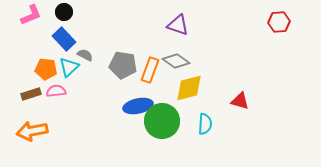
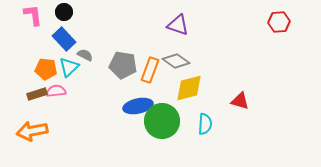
pink L-shape: moved 2 px right; rotated 75 degrees counterclockwise
brown rectangle: moved 6 px right
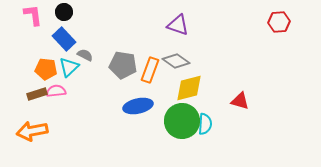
green circle: moved 20 px right
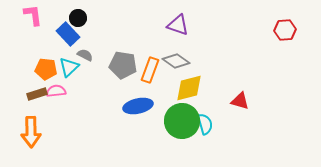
black circle: moved 14 px right, 6 px down
red hexagon: moved 6 px right, 8 px down
blue rectangle: moved 4 px right, 5 px up
cyan semicircle: rotated 20 degrees counterclockwise
orange arrow: moved 1 px left, 1 px down; rotated 80 degrees counterclockwise
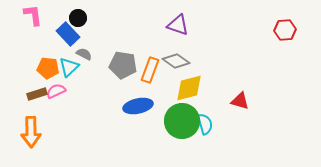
gray semicircle: moved 1 px left, 1 px up
orange pentagon: moved 2 px right, 1 px up
pink semicircle: rotated 18 degrees counterclockwise
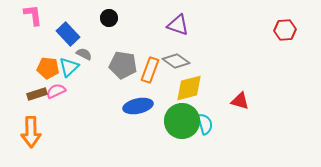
black circle: moved 31 px right
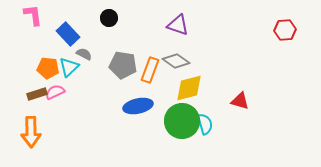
pink semicircle: moved 1 px left, 1 px down
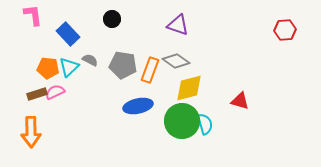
black circle: moved 3 px right, 1 px down
gray semicircle: moved 6 px right, 6 px down
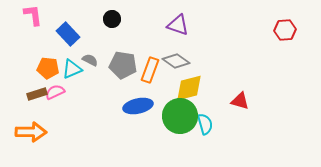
cyan triangle: moved 3 px right, 2 px down; rotated 20 degrees clockwise
green circle: moved 2 px left, 5 px up
orange arrow: rotated 88 degrees counterclockwise
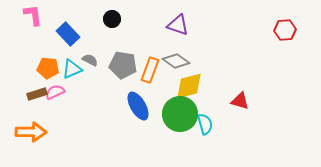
yellow diamond: moved 2 px up
blue ellipse: rotated 72 degrees clockwise
green circle: moved 2 px up
